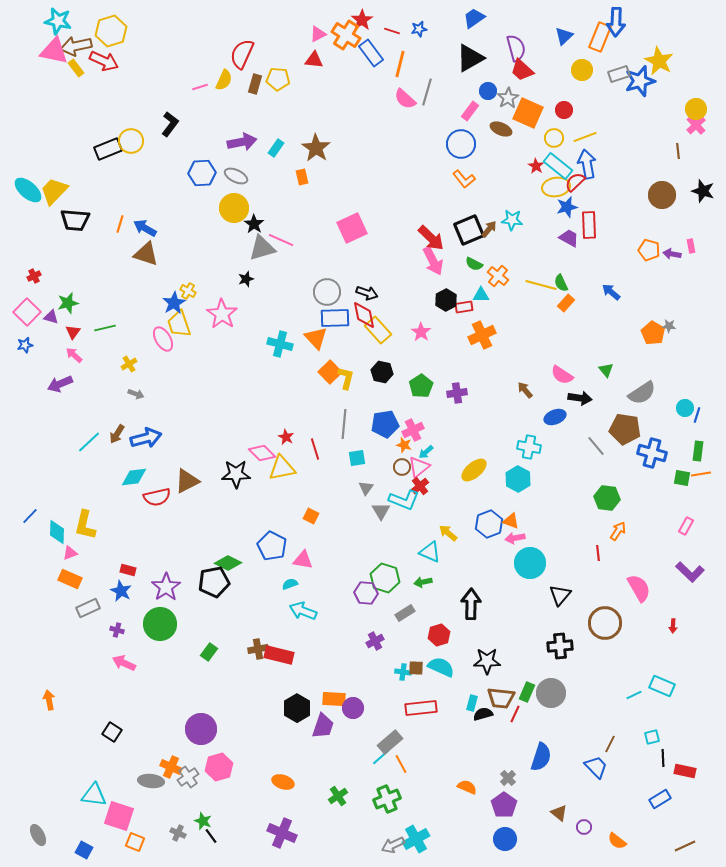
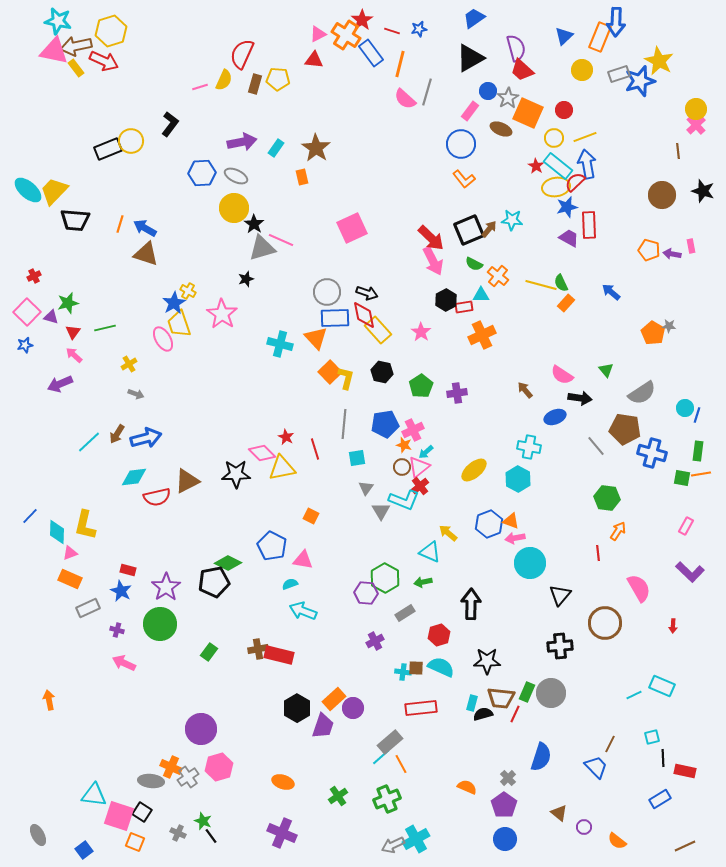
green hexagon at (385, 578): rotated 12 degrees clockwise
orange rectangle at (334, 699): rotated 45 degrees counterclockwise
black square at (112, 732): moved 30 px right, 80 px down
blue square at (84, 850): rotated 24 degrees clockwise
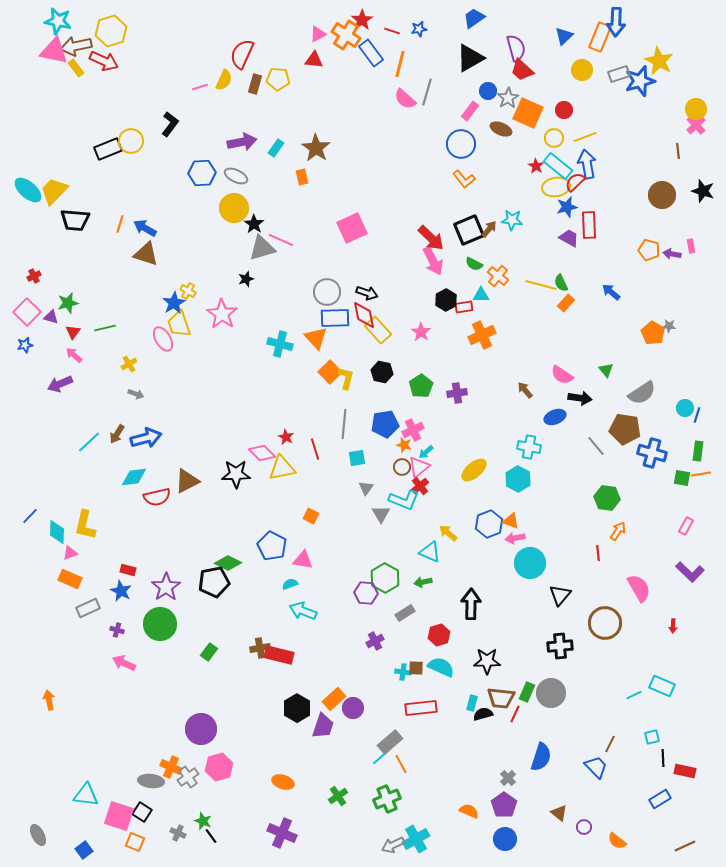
gray triangle at (381, 511): moved 3 px down
brown cross at (258, 649): moved 2 px right, 1 px up
orange semicircle at (467, 787): moved 2 px right, 24 px down
cyan triangle at (94, 795): moved 8 px left
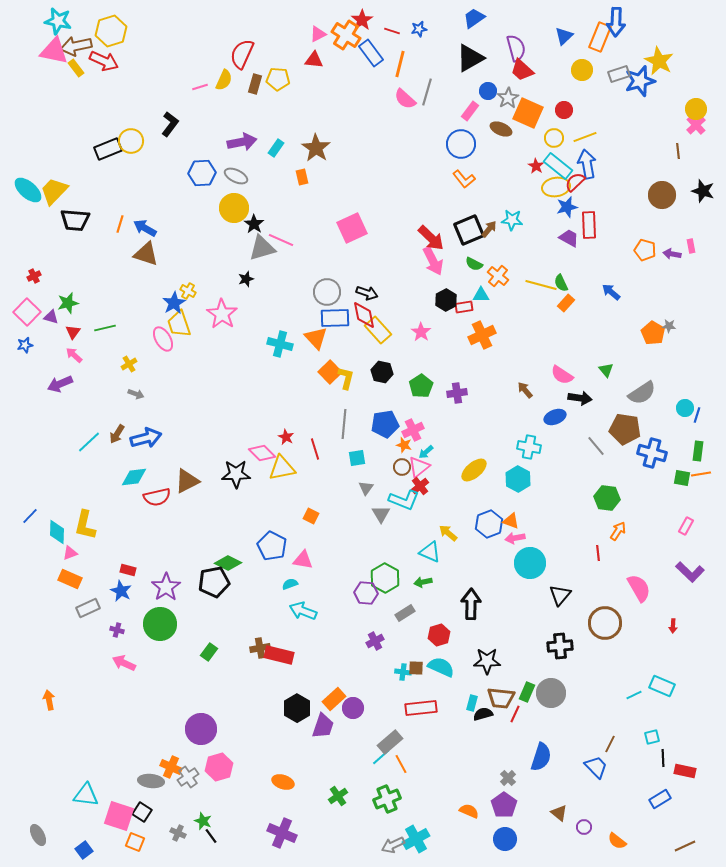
orange pentagon at (649, 250): moved 4 px left
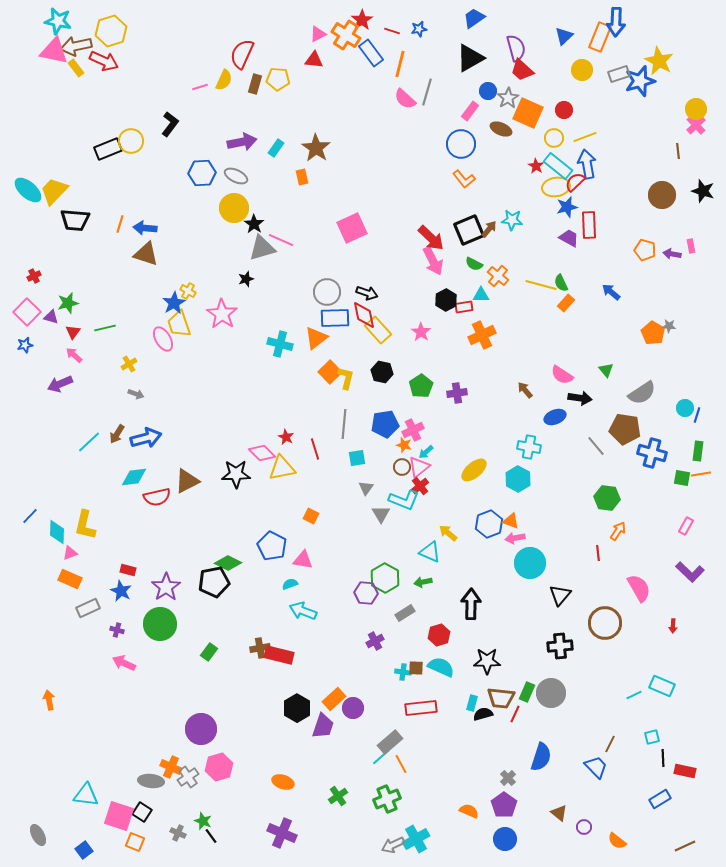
blue arrow at (145, 228): rotated 25 degrees counterclockwise
orange triangle at (316, 338): rotated 35 degrees clockwise
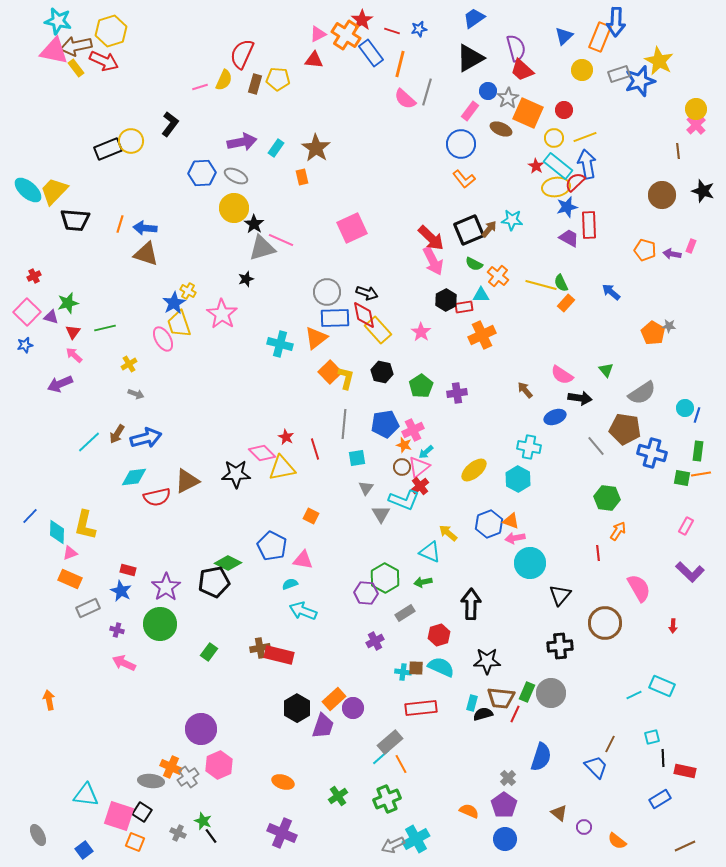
pink rectangle at (691, 246): rotated 32 degrees clockwise
pink hexagon at (219, 767): moved 2 px up; rotated 8 degrees counterclockwise
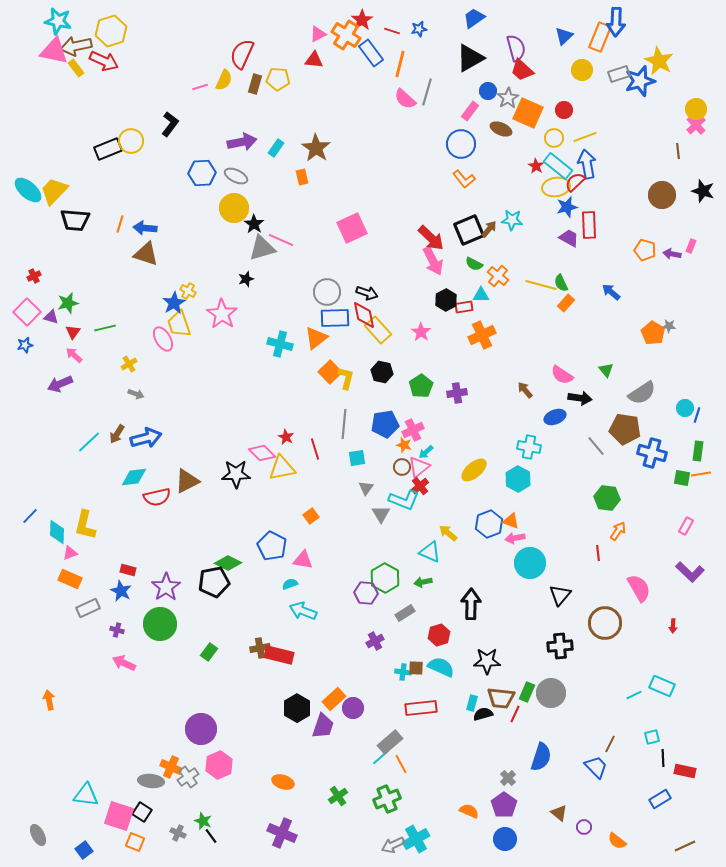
orange square at (311, 516): rotated 28 degrees clockwise
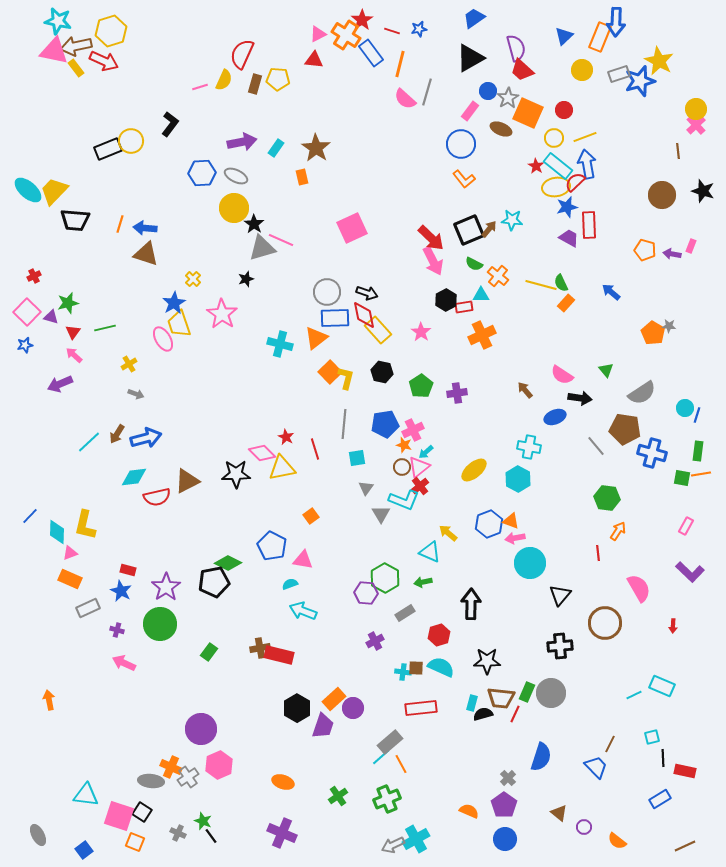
yellow cross at (188, 291): moved 5 px right, 12 px up; rotated 14 degrees clockwise
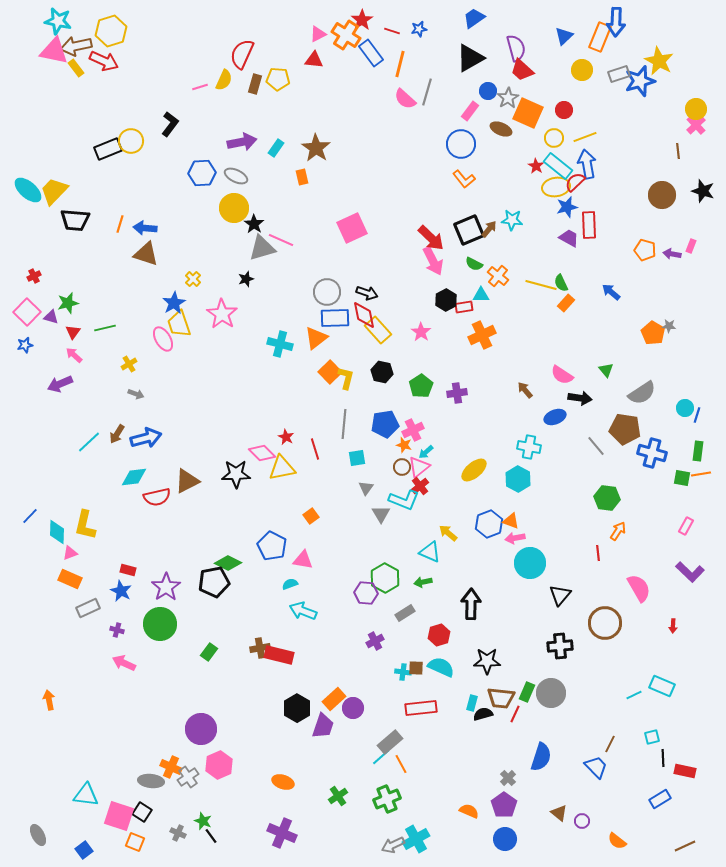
purple circle at (584, 827): moved 2 px left, 6 px up
